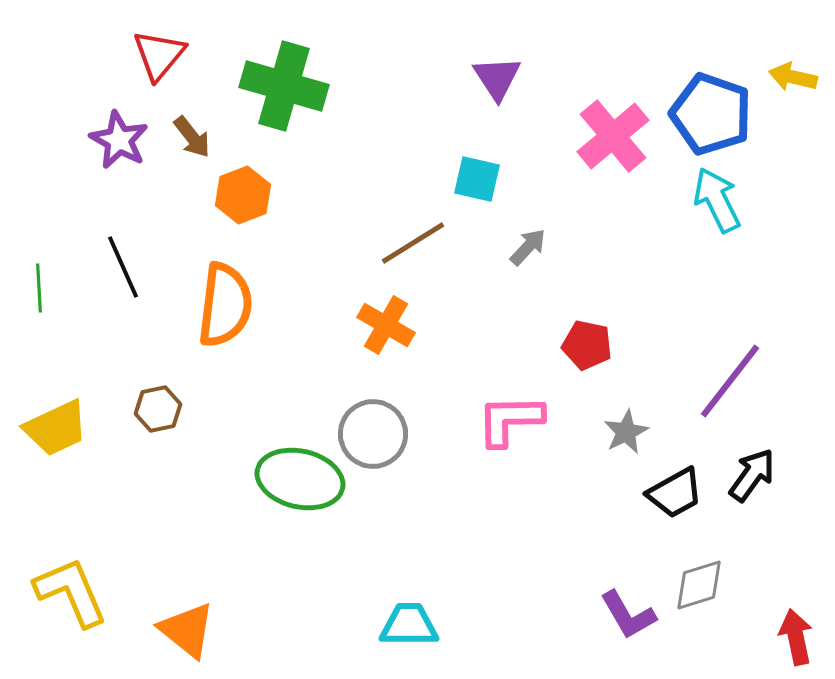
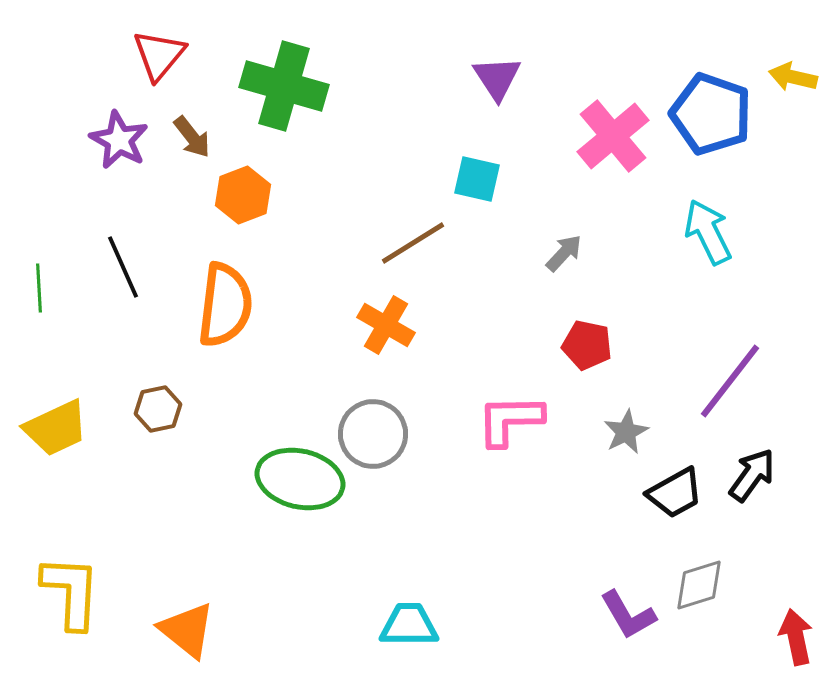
cyan arrow: moved 9 px left, 32 px down
gray arrow: moved 36 px right, 6 px down
yellow L-shape: rotated 26 degrees clockwise
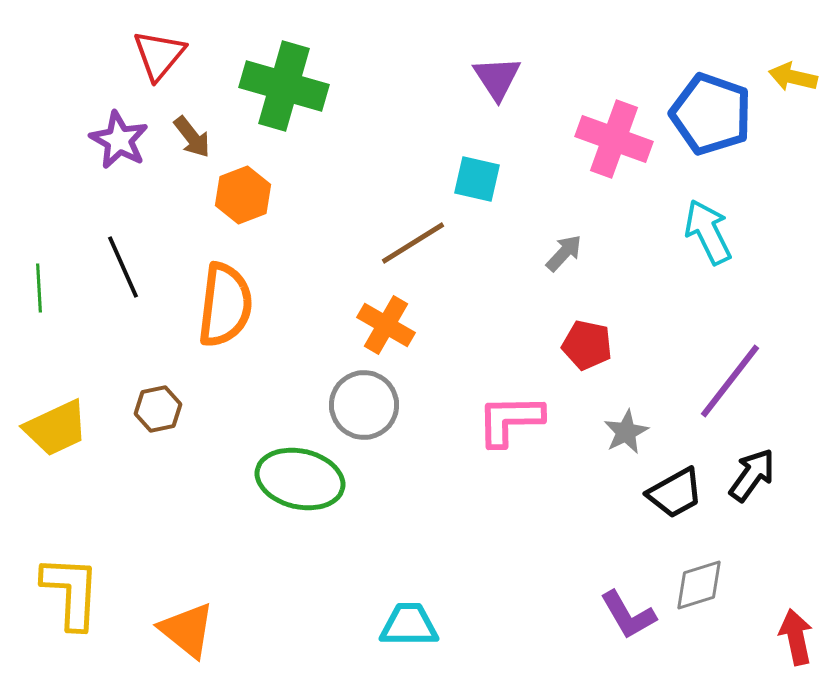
pink cross: moved 1 px right, 3 px down; rotated 30 degrees counterclockwise
gray circle: moved 9 px left, 29 px up
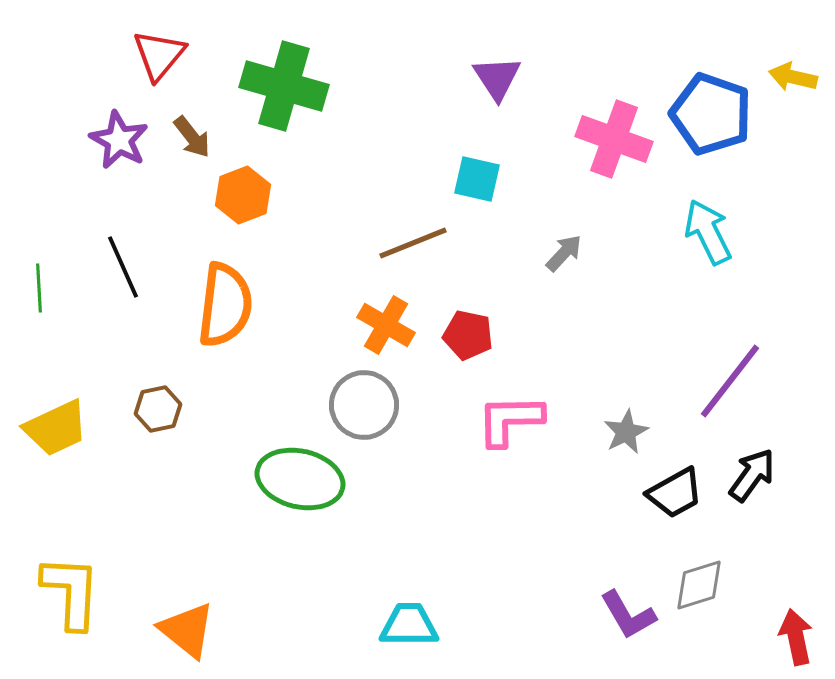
brown line: rotated 10 degrees clockwise
red pentagon: moved 119 px left, 10 px up
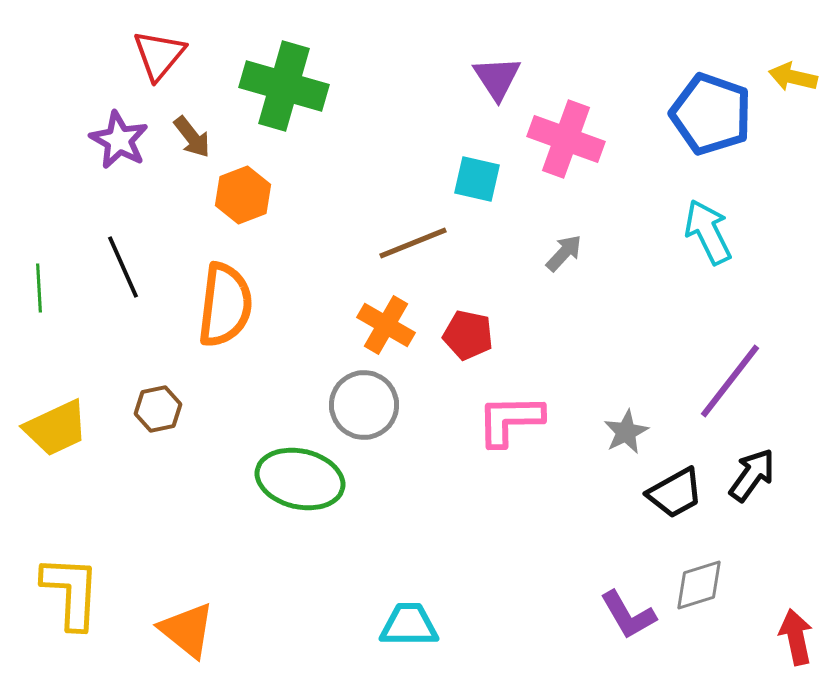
pink cross: moved 48 px left
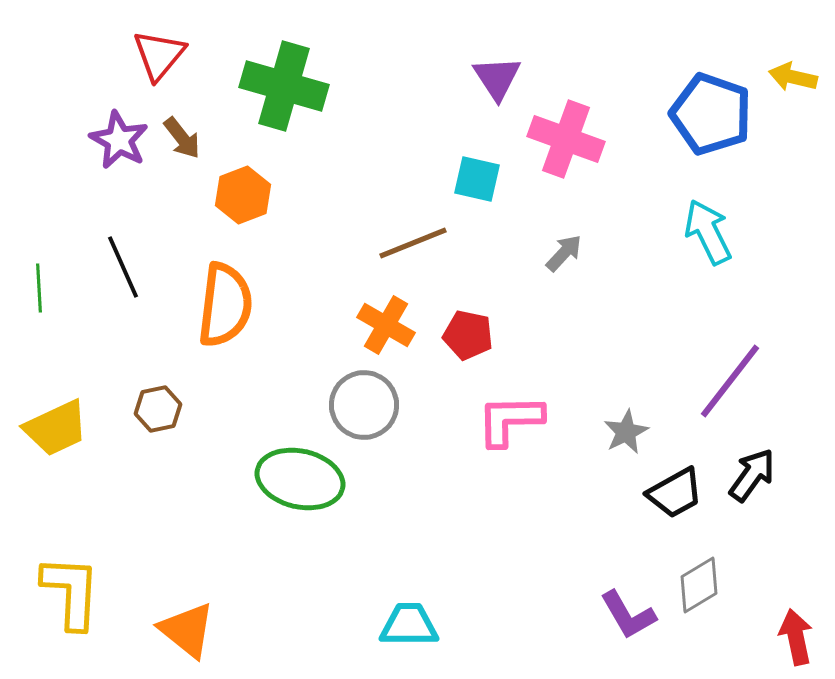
brown arrow: moved 10 px left, 1 px down
gray diamond: rotated 14 degrees counterclockwise
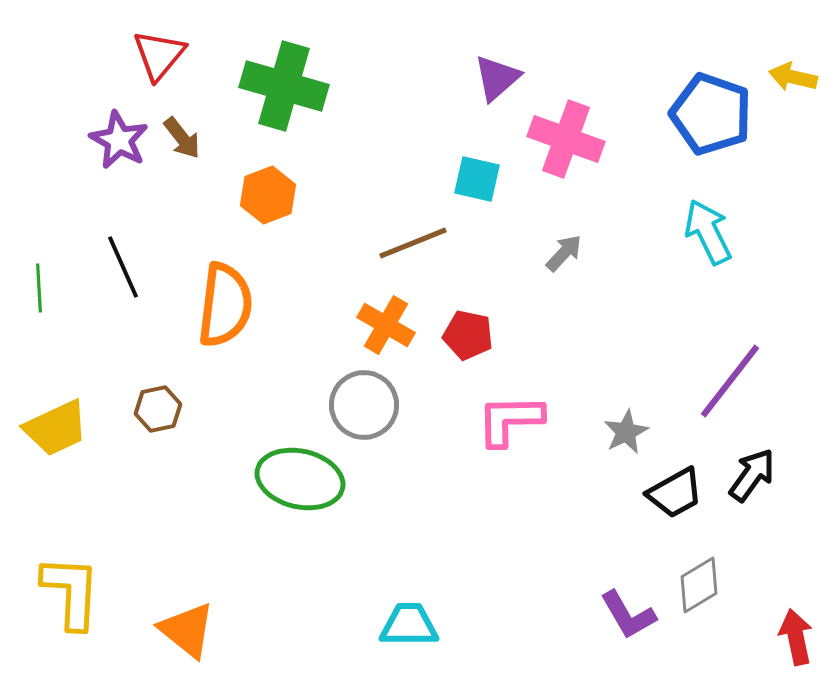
purple triangle: rotated 22 degrees clockwise
orange hexagon: moved 25 px right
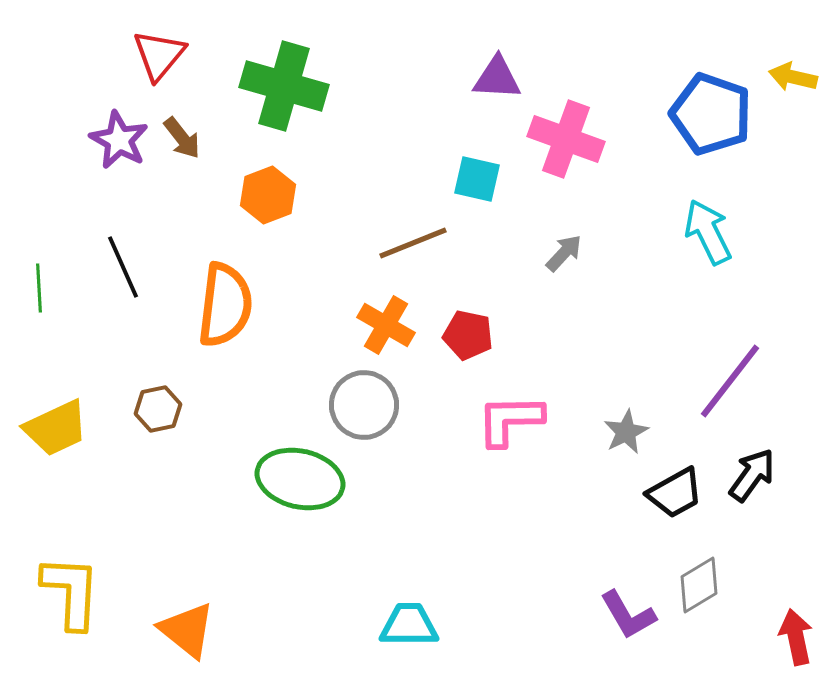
purple triangle: rotated 44 degrees clockwise
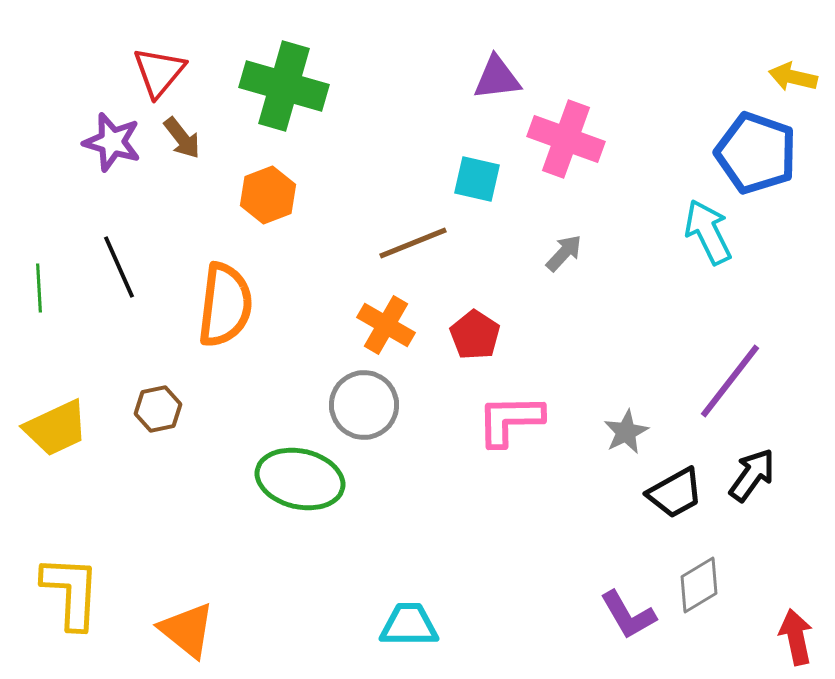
red triangle: moved 17 px down
purple triangle: rotated 10 degrees counterclockwise
blue pentagon: moved 45 px right, 39 px down
purple star: moved 7 px left, 2 px down; rotated 12 degrees counterclockwise
black line: moved 4 px left
red pentagon: moved 7 px right; rotated 21 degrees clockwise
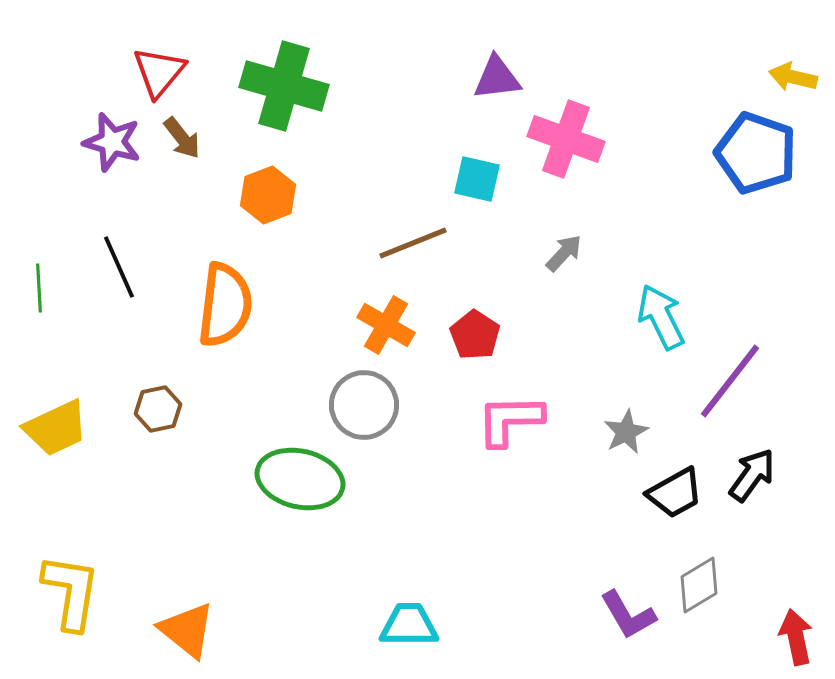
cyan arrow: moved 47 px left, 85 px down
yellow L-shape: rotated 6 degrees clockwise
